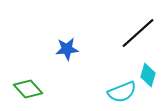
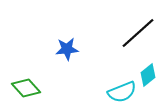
cyan diamond: rotated 35 degrees clockwise
green diamond: moved 2 px left, 1 px up
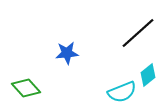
blue star: moved 4 px down
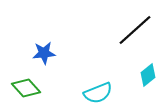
black line: moved 3 px left, 3 px up
blue star: moved 23 px left
cyan semicircle: moved 24 px left, 1 px down
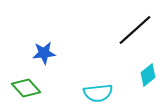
cyan semicircle: rotated 16 degrees clockwise
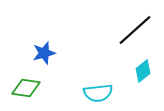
blue star: rotated 10 degrees counterclockwise
cyan diamond: moved 5 px left, 4 px up
green diamond: rotated 40 degrees counterclockwise
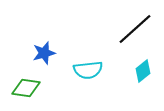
black line: moved 1 px up
cyan semicircle: moved 10 px left, 23 px up
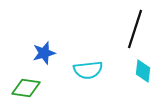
black line: rotated 30 degrees counterclockwise
cyan diamond: rotated 45 degrees counterclockwise
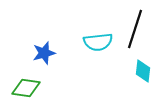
cyan semicircle: moved 10 px right, 28 px up
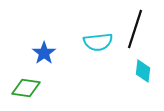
blue star: rotated 20 degrees counterclockwise
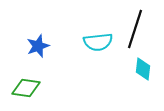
blue star: moved 6 px left, 7 px up; rotated 15 degrees clockwise
cyan diamond: moved 2 px up
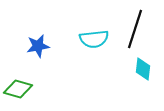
cyan semicircle: moved 4 px left, 3 px up
blue star: rotated 10 degrees clockwise
green diamond: moved 8 px left, 1 px down; rotated 8 degrees clockwise
